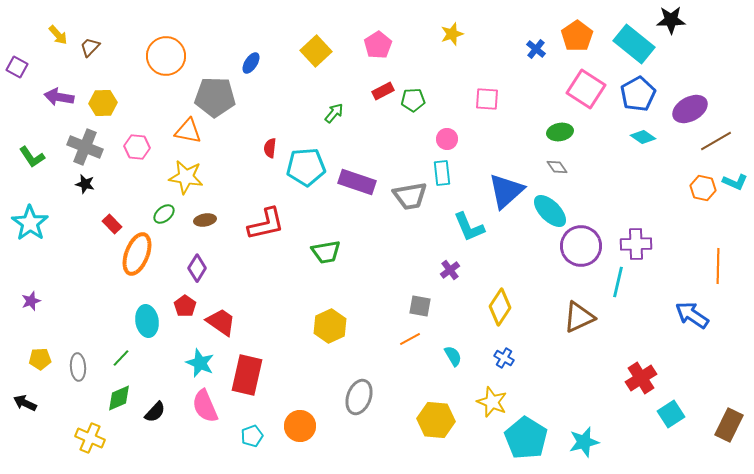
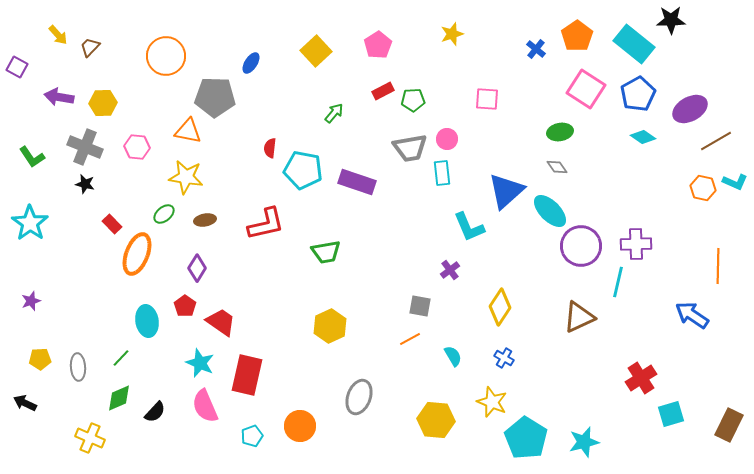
cyan pentagon at (306, 167): moved 3 px left, 3 px down; rotated 15 degrees clockwise
gray trapezoid at (410, 196): moved 48 px up
cyan square at (671, 414): rotated 16 degrees clockwise
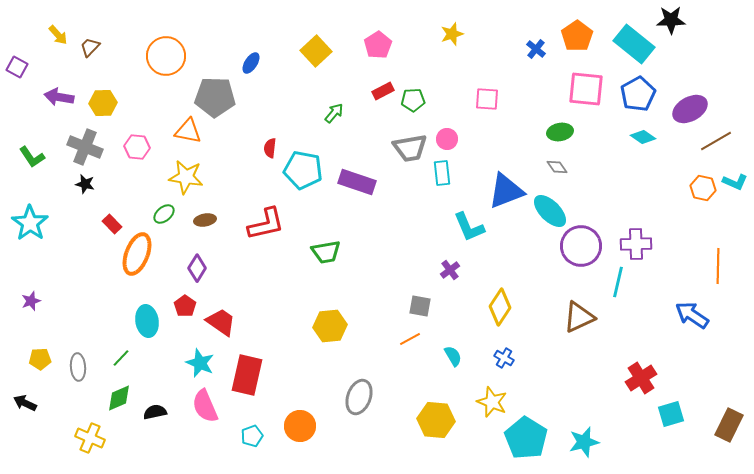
pink square at (586, 89): rotated 27 degrees counterclockwise
blue triangle at (506, 191): rotated 21 degrees clockwise
yellow hexagon at (330, 326): rotated 20 degrees clockwise
black semicircle at (155, 412): rotated 145 degrees counterclockwise
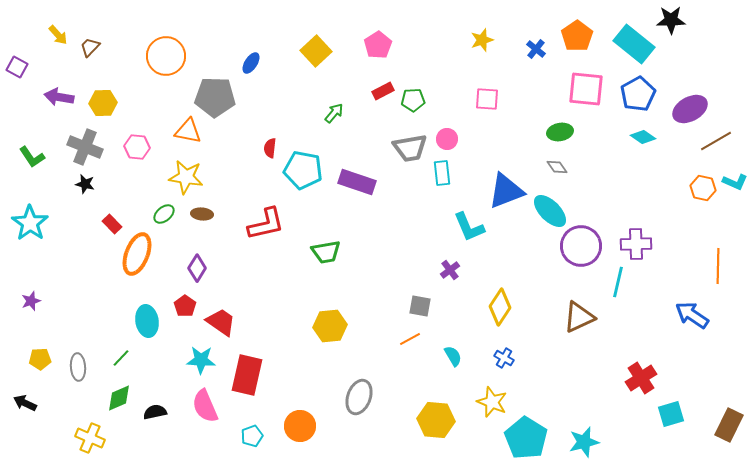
yellow star at (452, 34): moved 30 px right, 6 px down
brown ellipse at (205, 220): moved 3 px left, 6 px up; rotated 15 degrees clockwise
cyan star at (200, 363): moved 1 px right, 3 px up; rotated 20 degrees counterclockwise
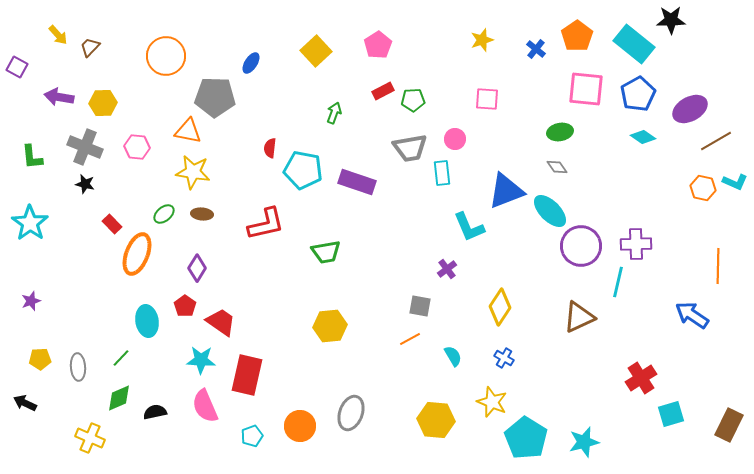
green arrow at (334, 113): rotated 20 degrees counterclockwise
pink circle at (447, 139): moved 8 px right
green L-shape at (32, 157): rotated 28 degrees clockwise
yellow star at (186, 177): moved 7 px right, 5 px up
purple cross at (450, 270): moved 3 px left, 1 px up
gray ellipse at (359, 397): moved 8 px left, 16 px down
